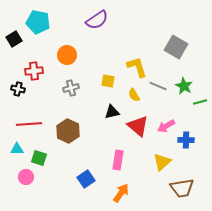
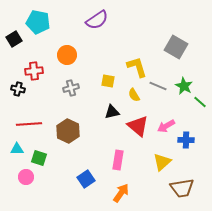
green line: rotated 56 degrees clockwise
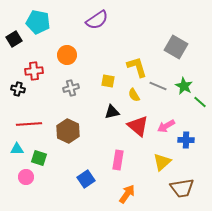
orange arrow: moved 6 px right, 1 px down
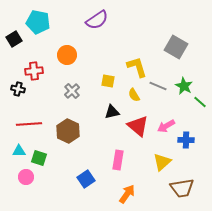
gray cross: moved 1 px right, 3 px down; rotated 28 degrees counterclockwise
cyan triangle: moved 2 px right, 2 px down
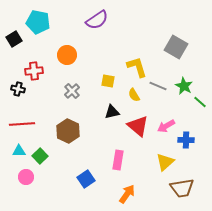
red line: moved 7 px left
green square: moved 1 px right, 2 px up; rotated 28 degrees clockwise
yellow triangle: moved 3 px right
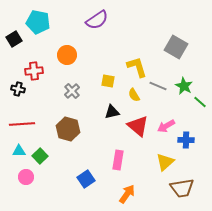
brown hexagon: moved 2 px up; rotated 10 degrees counterclockwise
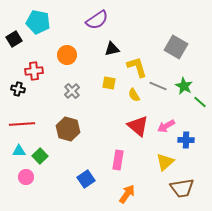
yellow square: moved 1 px right, 2 px down
black triangle: moved 63 px up
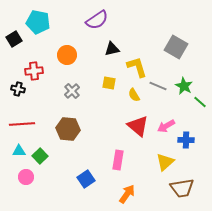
brown hexagon: rotated 10 degrees counterclockwise
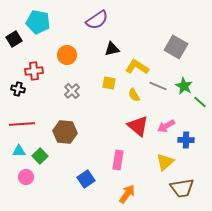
yellow L-shape: rotated 40 degrees counterclockwise
brown hexagon: moved 3 px left, 3 px down
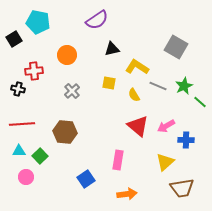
green star: rotated 18 degrees clockwise
orange arrow: rotated 48 degrees clockwise
